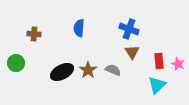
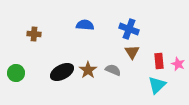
blue semicircle: moved 6 px right, 3 px up; rotated 90 degrees clockwise
green circle: moved 10 px down
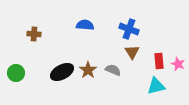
cyan triangle: moved 1 px left, 1 px down; rotated 30 degrees clockwise
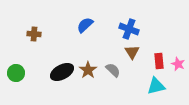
blue semicircle: rotated 48 degrees counterclockwise
gray semicircle: rotated 21 degrees clockwise
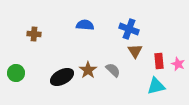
blue semicircle: rotated 48 degrees clockwise
brown triangle: moved 3 px right, 1 px up
black ellipse: moved 5 px down
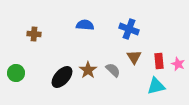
brown triangle: moved 1 px left, 6 px down
black ellipse: rotated 20 degrees counterclockwise
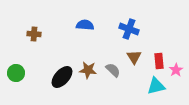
pink star: moved 2 px left, 6 px down; rotated 16 degrees clockwise
brown star: rotated 30 degrees counterclockwise
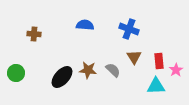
cyan triangle: rotated 12 degrees clockwise
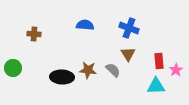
blue cross: moved 1 px up
brown triangle: moved 6 px left, 3 px up
green circle: moved 3 px left, 5 px up
black ellipse: rotated 50 degrees clockwise
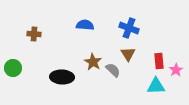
brown star: moved 5 px right, 8 px up; rotated 24 degrees clockwise
